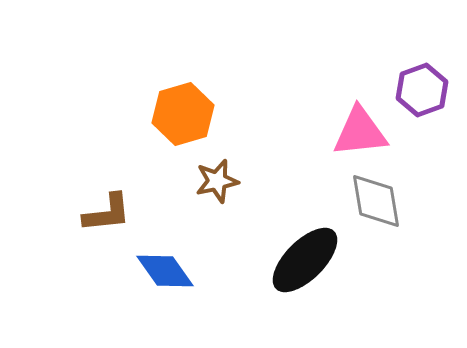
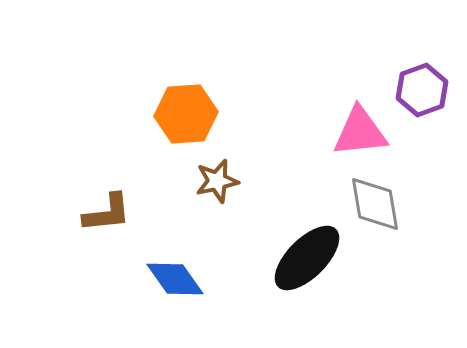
orange hexagon: moved 3 px right; rotated 12 degrees clockwise
gray diamond: moved 1 px left, 3 px down
black ellipse: moved 2 px right, 2 px up
blue diamond: moved 10 px right, 8 px down
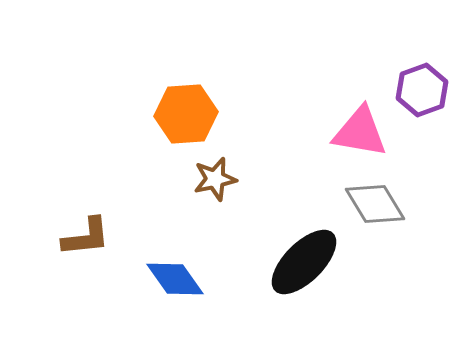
pink triangle: rotated 16 degrees clockwise
brown star: moved 2 px left, 2 px up
gray diamond: rotated 22 degrees counterclockwise
brown L-shape: moved 21 px left, 24 px down
black ellipse: moved 3 px left, 4 px down
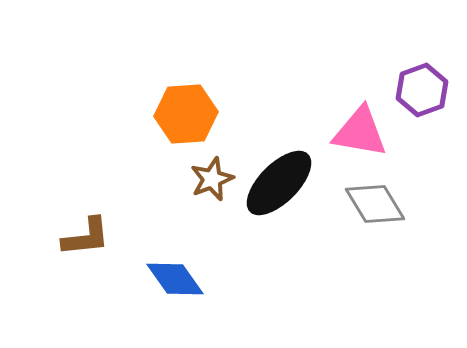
brown star: moved 3 px left; rotated 9 degrees counterclockwise
black ellipse: moved 25 px left, 79 px up
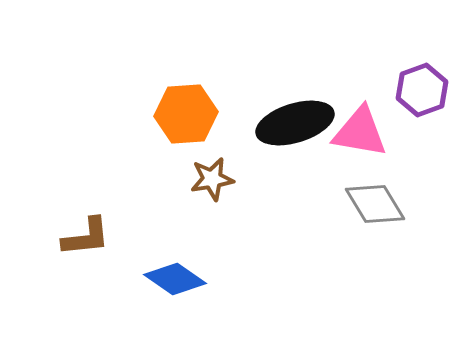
brown star: rotated 12 degrees clockwise
black ellipse: moved 16 px right, 60 px up; rotated 28 degrees clockwise
blue diamond: rotated 20 degrees counterclockwise
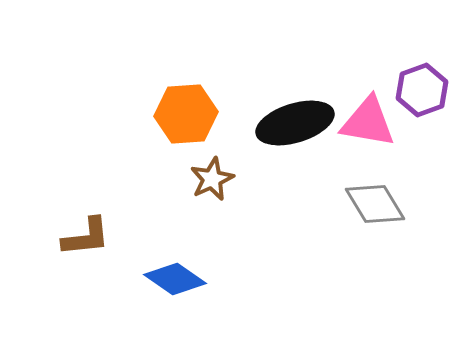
pink triangle: moved 8 px right, 10 px up
brown star: rotated 15 degrees counterclockwise
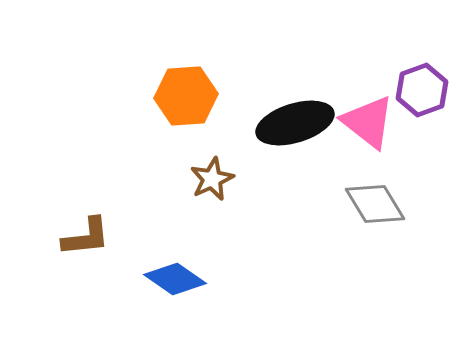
orange hexagon: moved 18 px up
pink triangle: rotated 28 degrees clockwise
